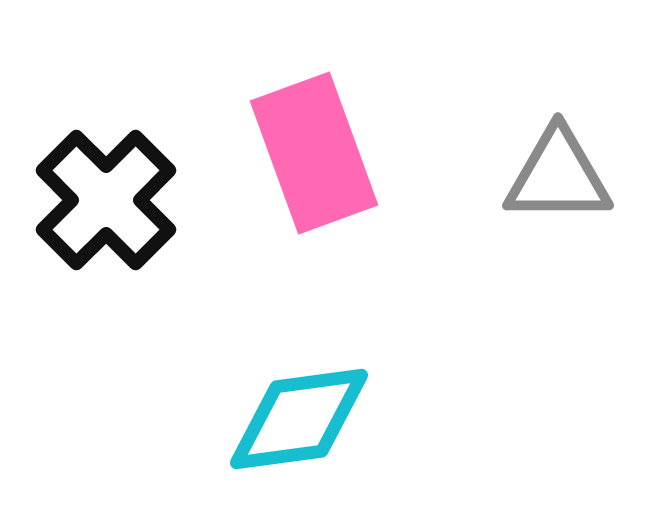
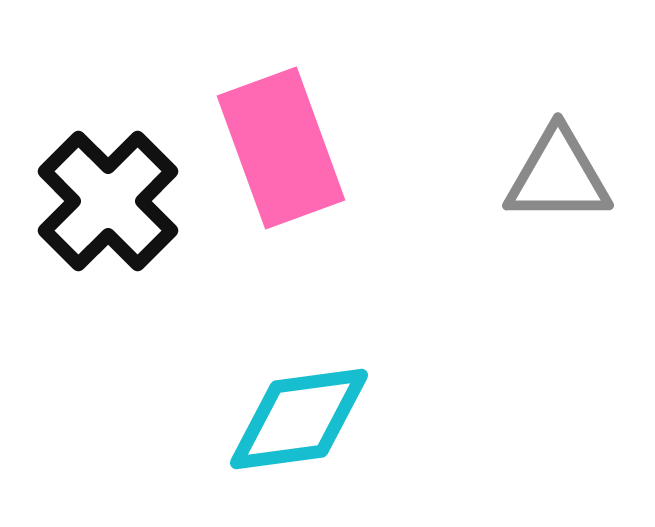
pink rectangle: moved 33 px left, 5 px up
black cross: moved 2 px right, 1 px down
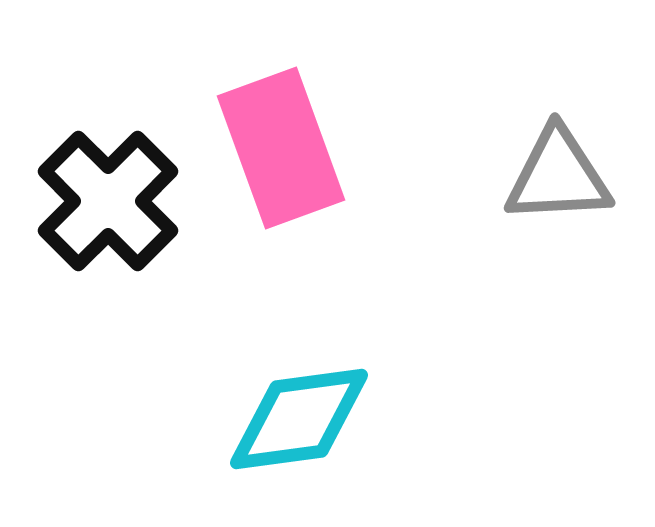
gray triangle: rotated 3 degrees counterclockwise
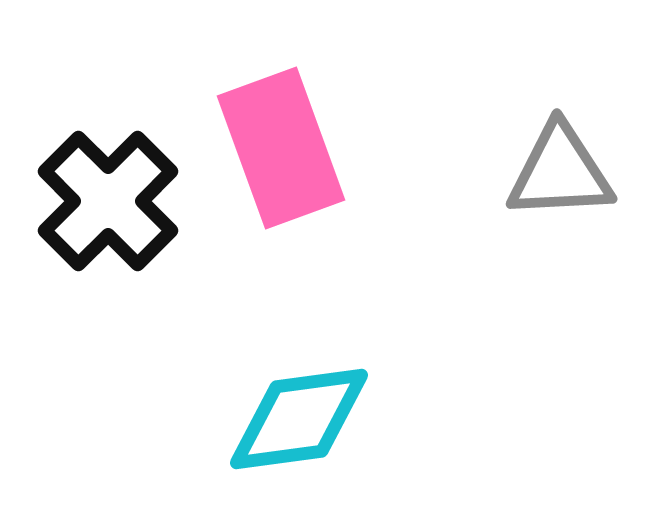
gray triangle: moved 2 px right, 4 px up
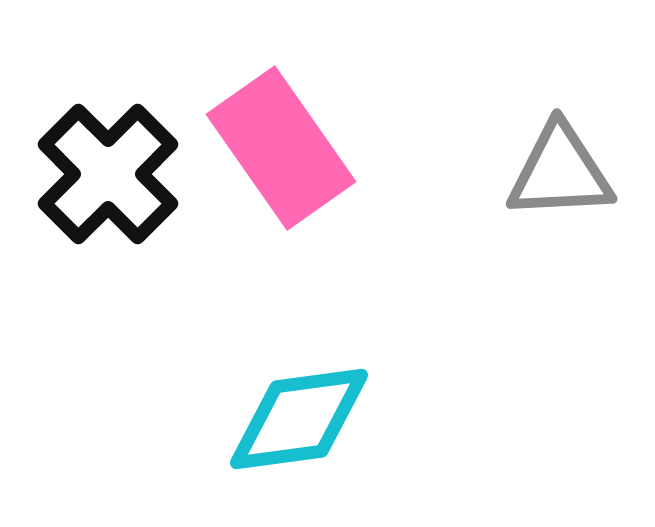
pink rectangle: rotated 15 degrees counterclockwise
black cross: moved 27 px up
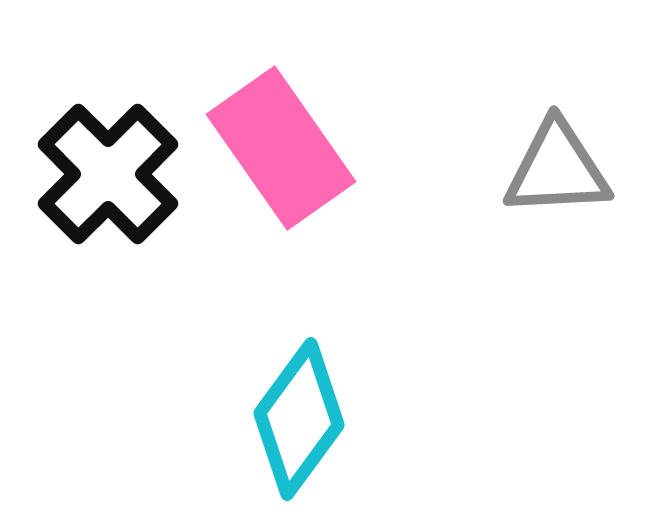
gray triangle: moved 3 px left, 3 px up
cyan diamond: rotated 46 degrees counterclockwise
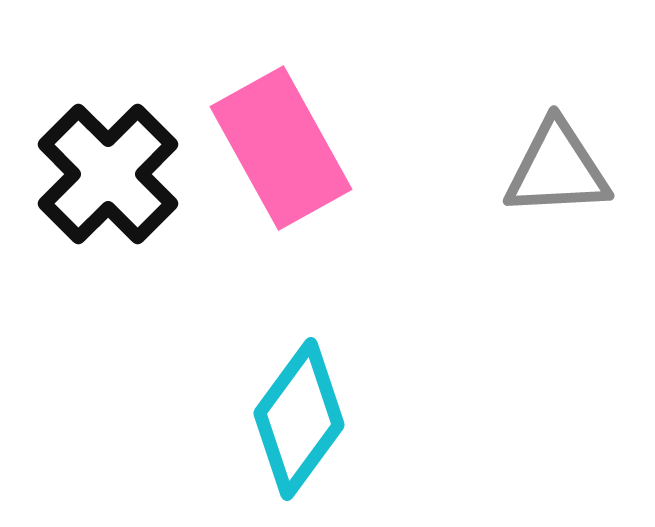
pink rectangle: rotated 6 degrees clockwise
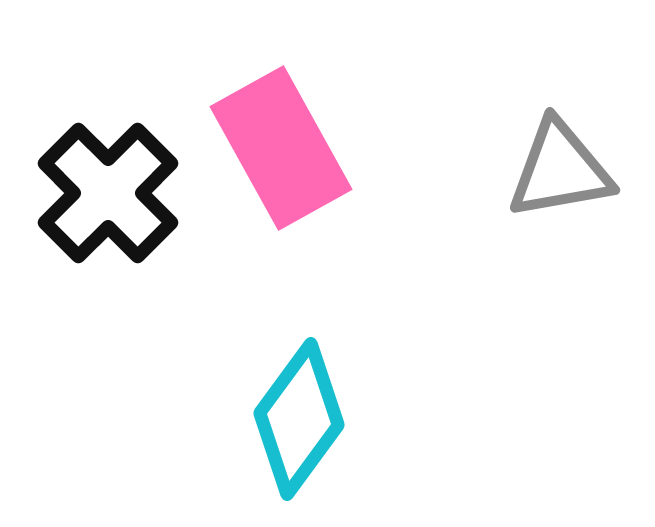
gray triangle: moved 3 px right, 1 px down; rotated 7 degrees counterclockwise
black cross: moved 19 px down
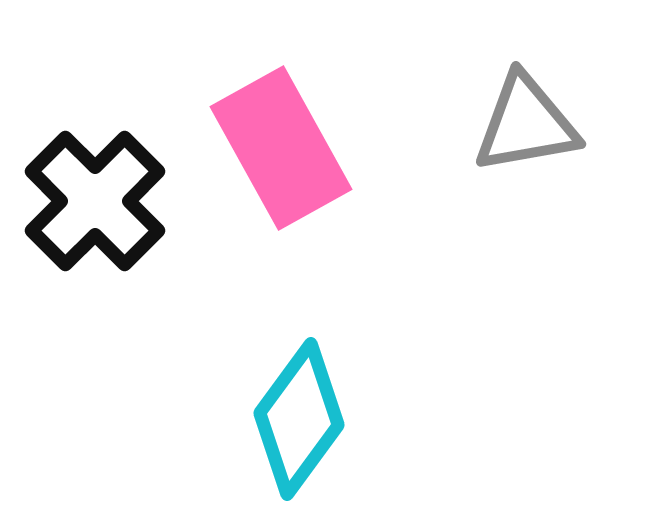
gray triangle: moved 34 px left, 46 px up
black cross: moved 13 px left, 8 px down
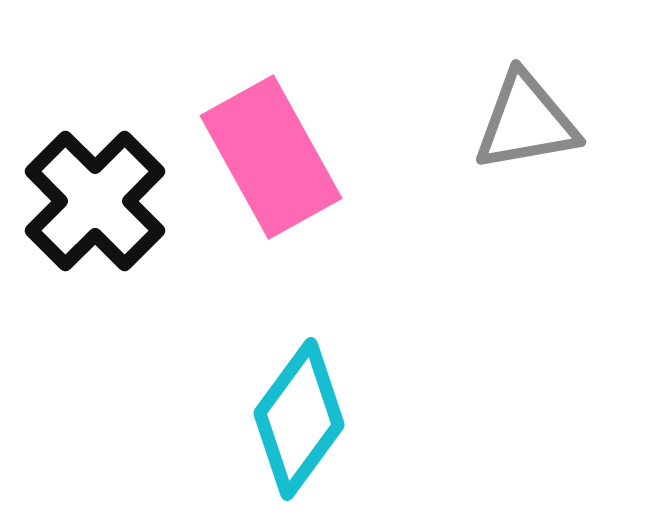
gray triangle: moved 2 px up
pink rectangle: moved 10 px left, 9 px down
